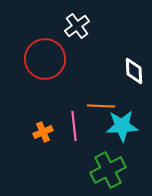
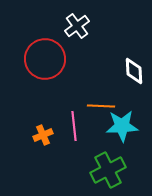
orange cross: moved 3 px down
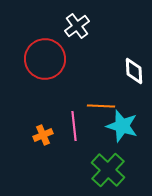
cyan star: rotated 20 degrees clockwise
green cross: rotated 20 degrees counterclockwise
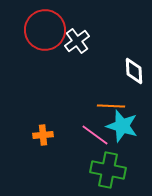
white cross: moved 15 px down
red circle: moved 29 px up
orange line: moved 10 px right
pink line: moved 21 px right, 9 px down; rotated 48 degrees counterclockwise
orange cross: rotated 18 degrees clockwise
green cross: rotated 32 degrees counterclockwise
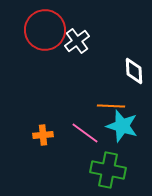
pink line: moved 10 px left, 2 px up
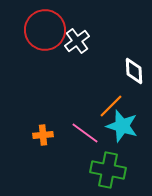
orange line: rotated 48 degrees counterclockwise
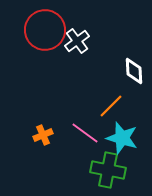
cyan star: moved 12 px down
orange cross: rotated 18 degrees counterclockwise
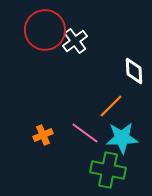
white cross: moved 2 px left
cyan star: rotated 20 degrees counterclockwise
